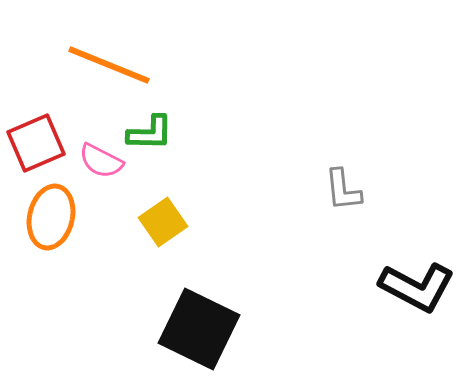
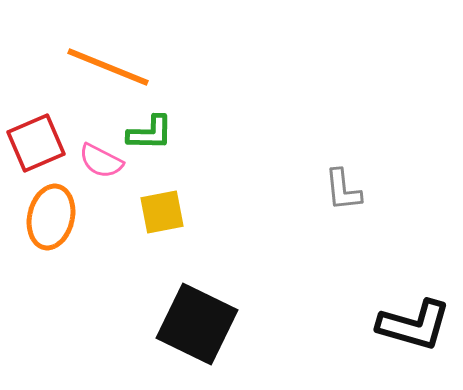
orange line: moved 1 px left, 2 px down
yellow square: moved 1 px left, 10 px up; rotated 24 degrees clockwise
black L-shape: moved 3 px left, 38 px down; rotated 12 degrees counterclockwise
black square: moved 2 px left, 5 px up
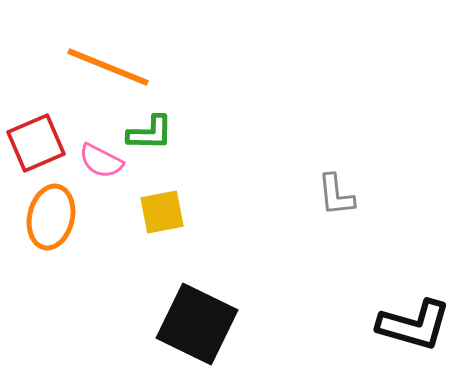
gray L-shape: moved 7 px left, 5 px down
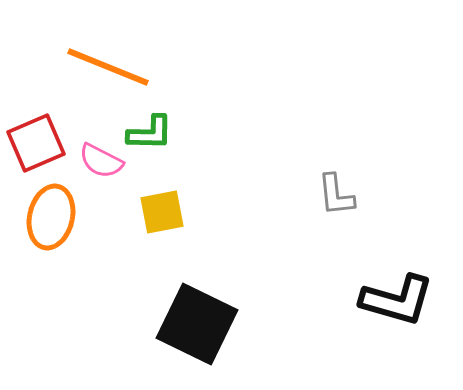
black L-shape: moved 17 px left, 25 px up
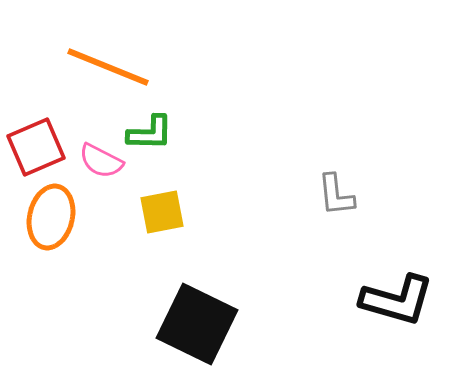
red square: moved 4 px down
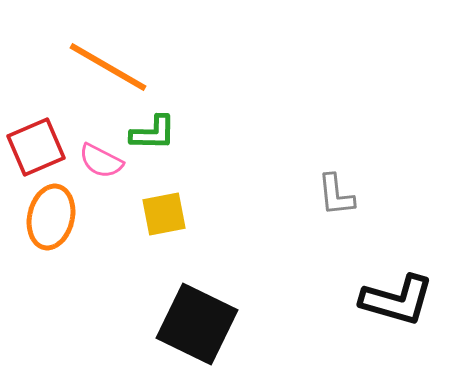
orange line: rotated 8 degrees clockwise
green L-shape: moved 3 px right
yellow square: moved 2 px right, 2 px down
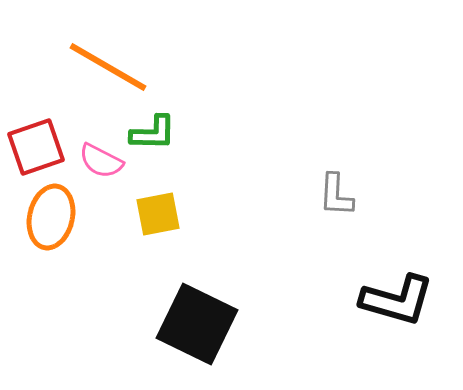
red square: rotated 4 degrees clockwise
gray L-shape: rotated 9 degrees clockwise
yellow square: moved 6 px left
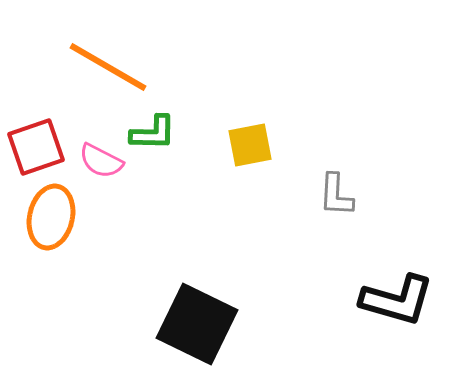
yellow square: moved 92 px right, 69 px up
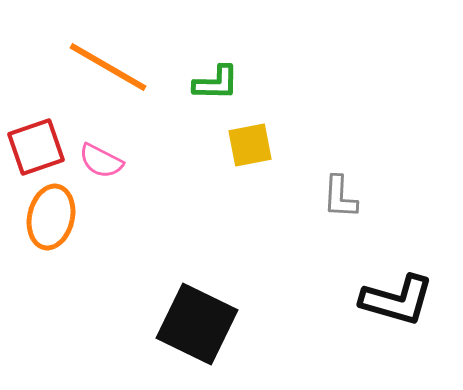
green L-shape: moved 63 px right, 50 px up
gray L-shape: moved 4 px right, 2 px down
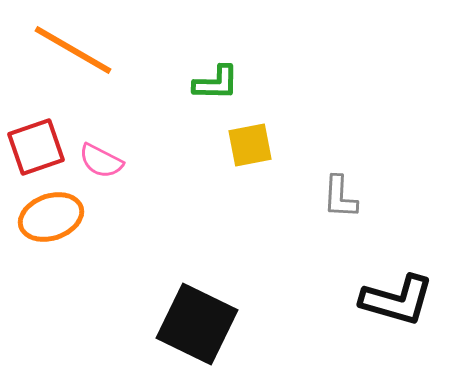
orange line: moved 35 px left, 17 px up
orange ellipse: rotated 58 degrees clockwise
